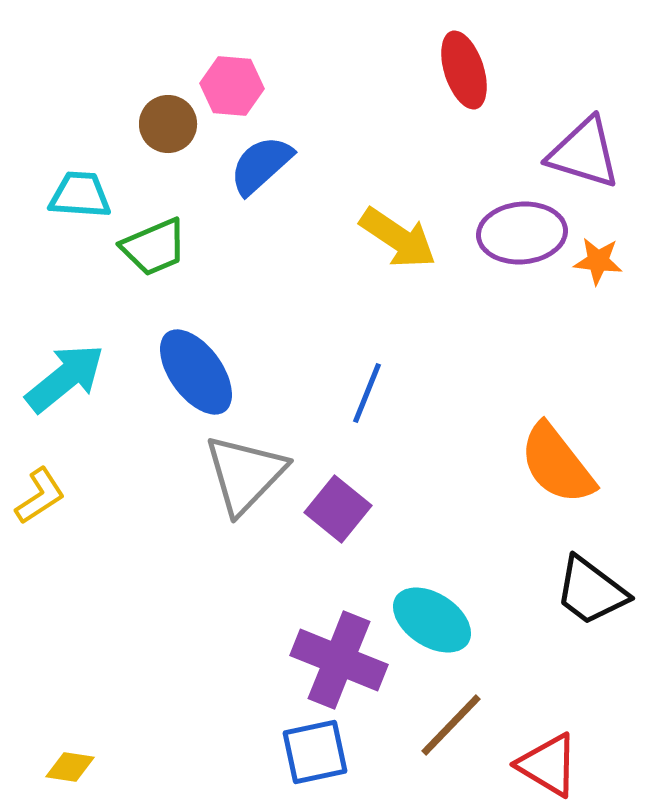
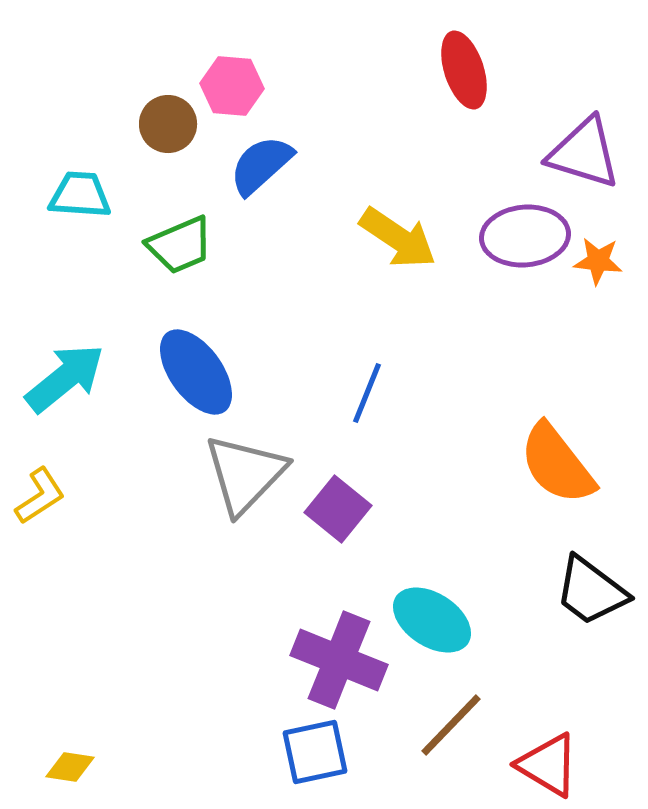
purple ellipse: moved 3 px right, 3 px down
green trapezoid: moved 26 px right, 2 px up
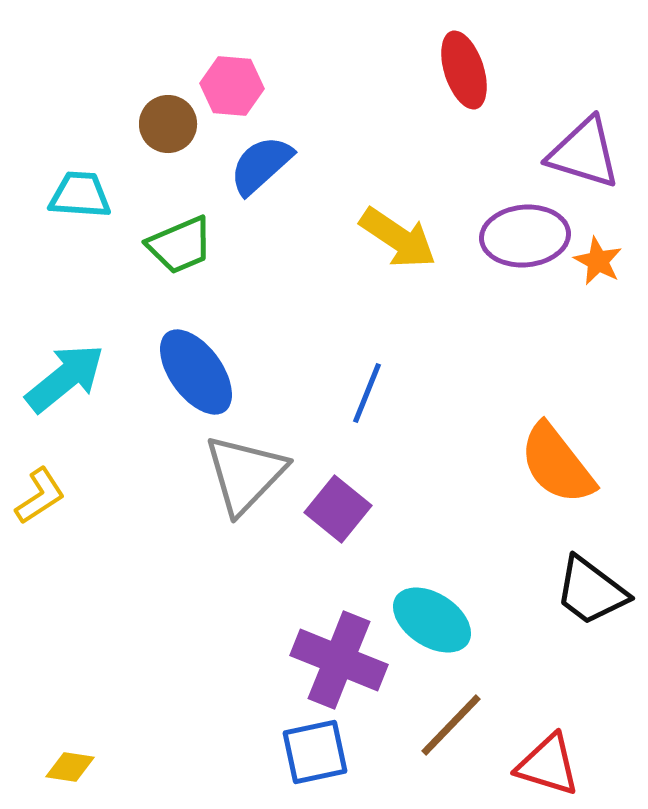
orange star: rotated 21 degrees clockwise
red triangle: rotated 14 degrees counterclockwise
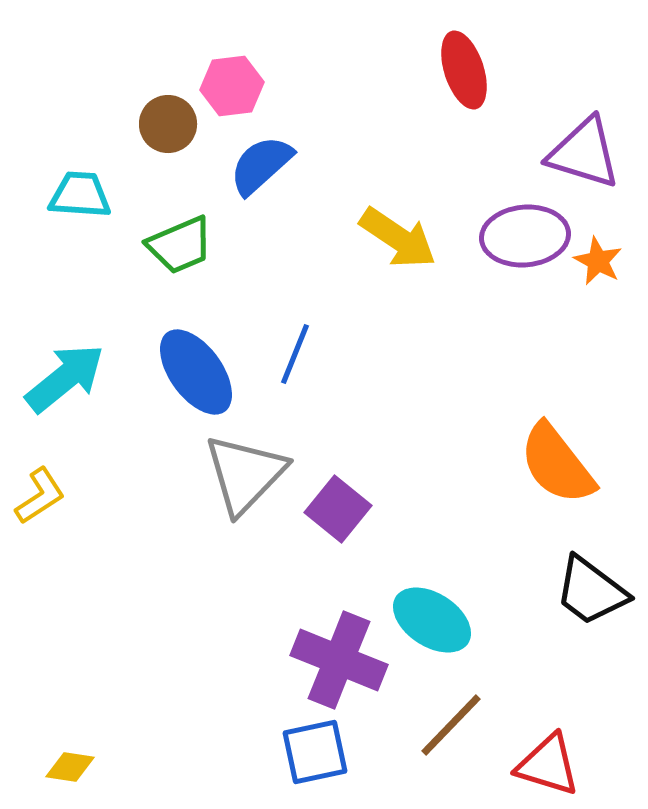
pink hexagon: rotated 12 degrees counterclockwise
blue line: moved 72 px left, 39 px up
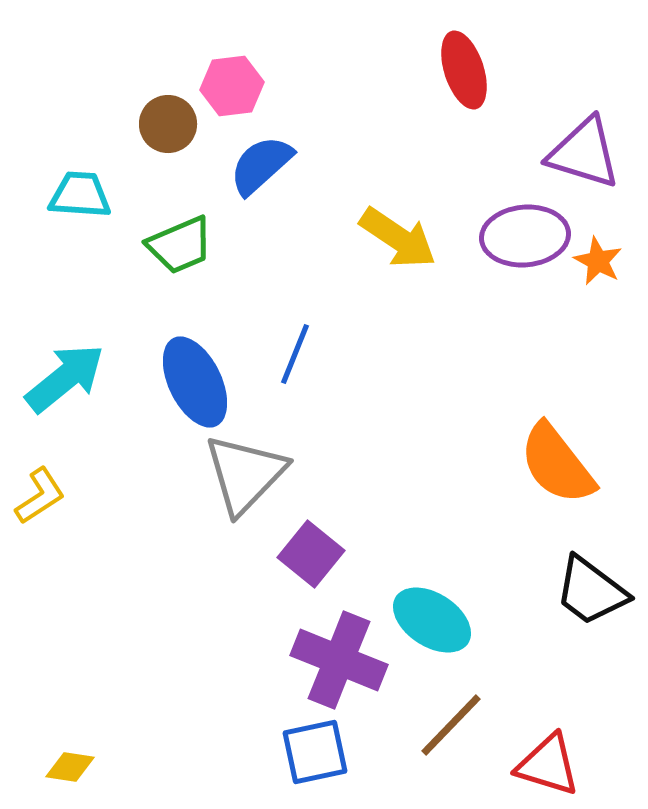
blue ellipse: moved 1 px left, 10 px down; rotated 10 degrees clockwise
purple square: moved 27 px left, 45 px down
